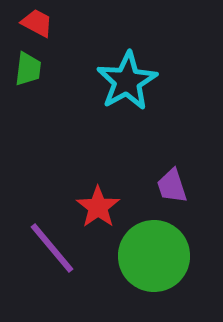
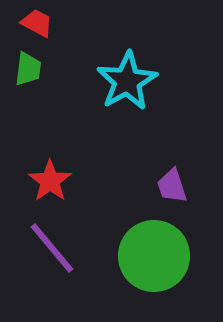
red star: moved 48 px left, 26 px up
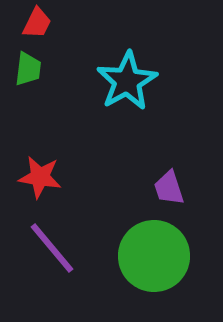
red trapezoid: rotated 88 degrees clockwise
red star: moved 10 px left, 4 px up; rotated 27 degrees counterclockwise
purple trapezoid: moved 3 px left, 2 px down
